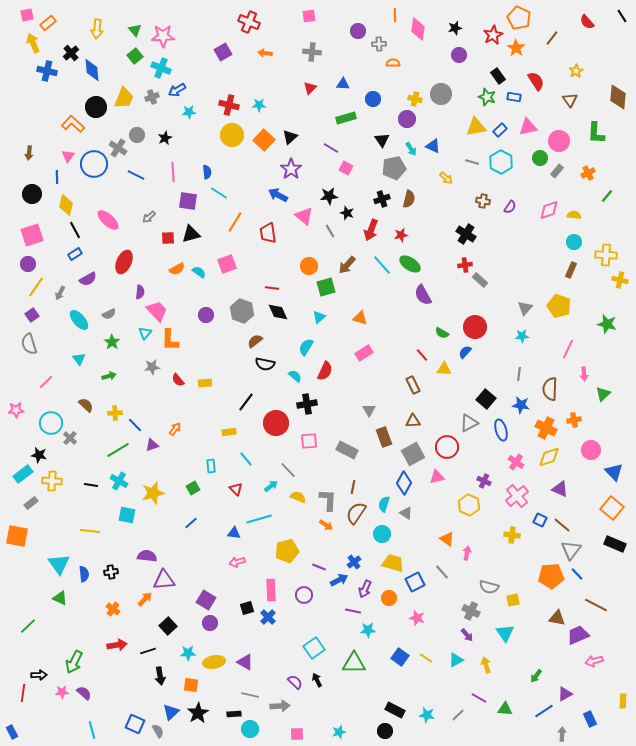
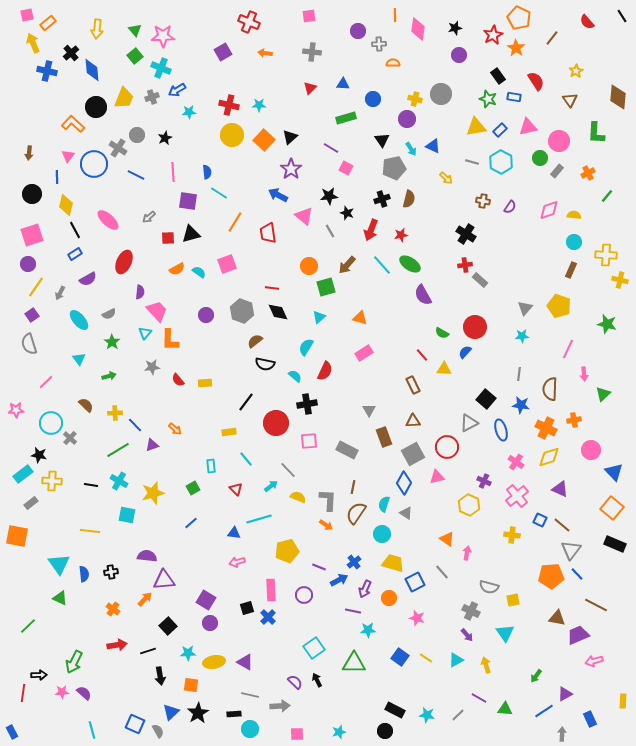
green star at (487, 97): moved 1 px right, 2 px down
orange arrow at (175, 429): rotated 96 degrees clockwise
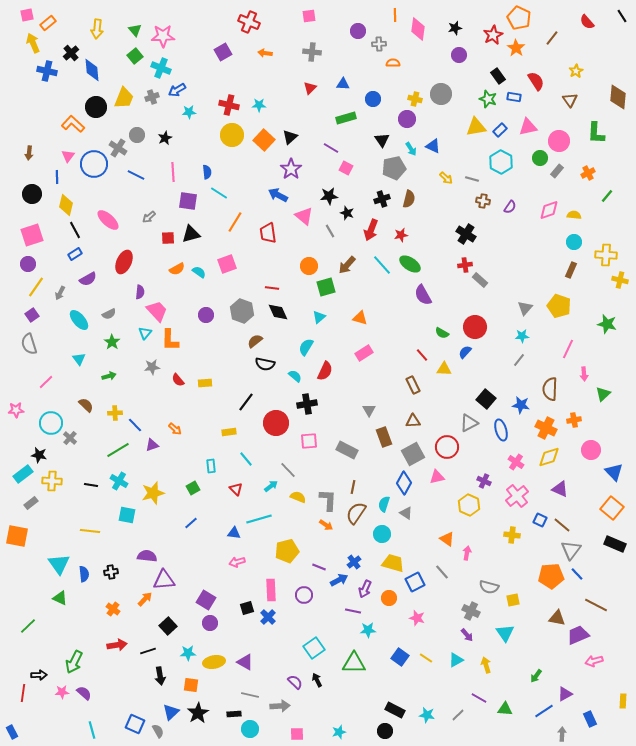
gray line at (472, 162): moved 17 px down
gray line at (519, 374): moved 14 px up; rotated 32 degrees clockwise
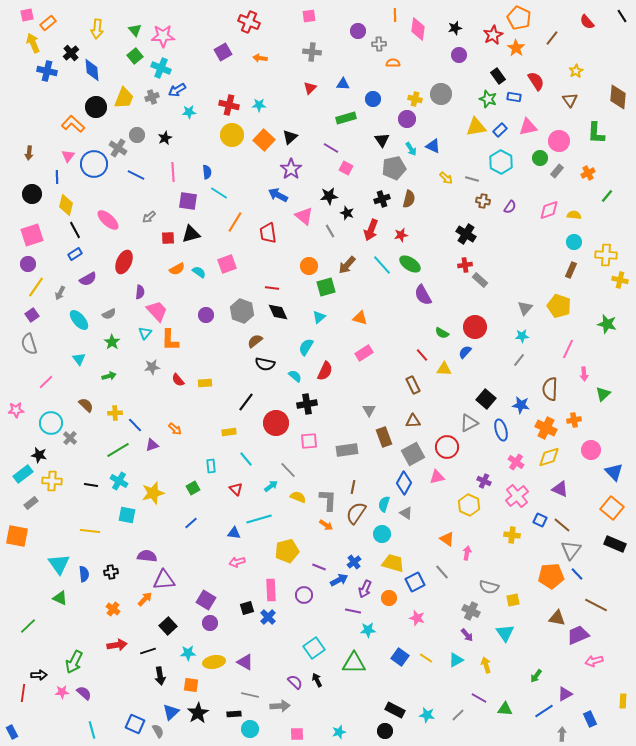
orange arrow at (265, 53): moved 5 px left, 5 px down
gray rectangle at (347, 450): rotated 35 degrees counterclockwise
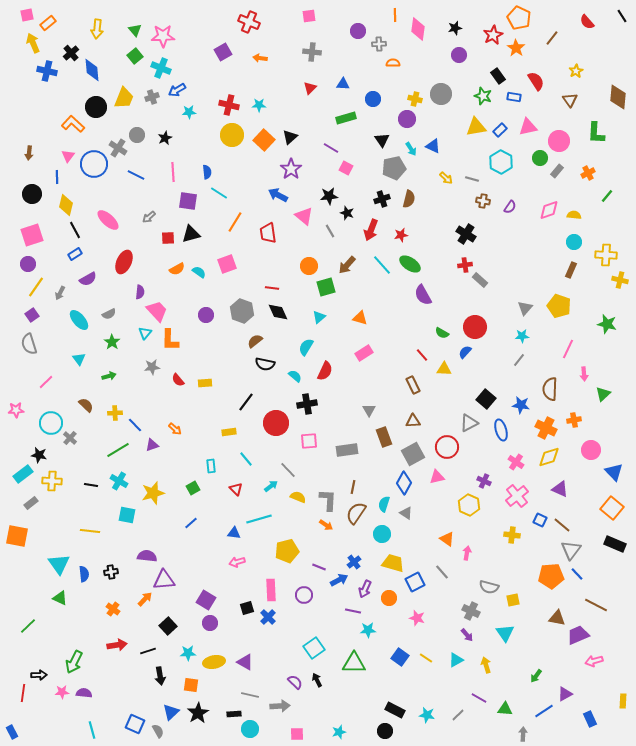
green star at (488, 99): moved 5 px left, 3 px up
purple semicircle at (84, 693): rotated 35 degrees counterclockwise
gray arrow at (562, 734): moved 39 px left
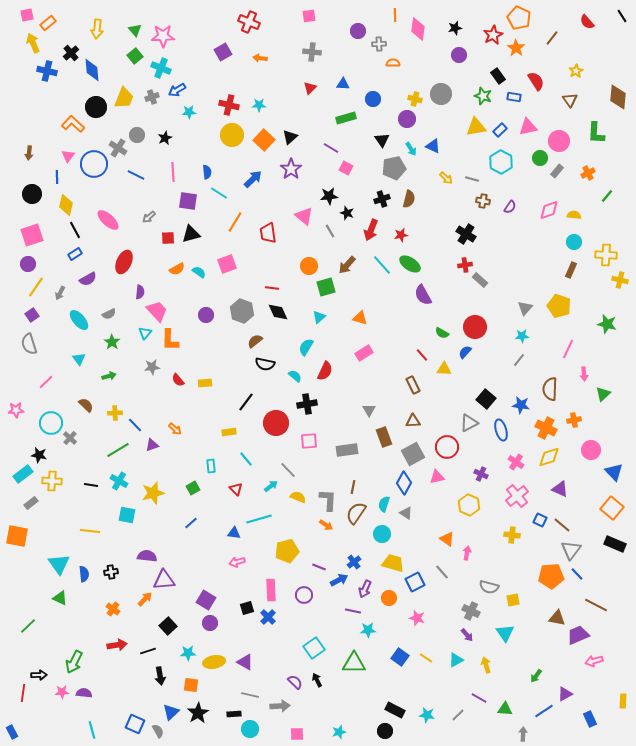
blue arrow at (278, 195): moved 25 px left, 16 px up; rotated 108 degrees clockwise
purple cross at (484, 481): moved 3 px left, 7 px up
